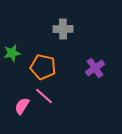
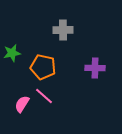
gray cross: moved 1 px down
purple cross: rotated 36 degrees clockwise
pink semicircle: moved 2 px up
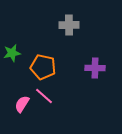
gray cross: moved 6 px right, 5 px up
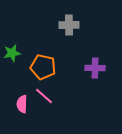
pink semicircle: rotated 30 degrees counterclockwise
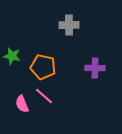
green star: moved 3 px down; rotated 24 degrees clockwise
pink semicircle: rotated 24 degrees counterclockwise
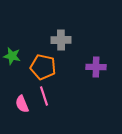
gray cross: moved 8 px left, 15 px down
purple cross: moved 1 px right, 1 px up
pink line: rotated 30 degrees clockwise
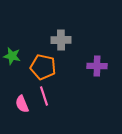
purple cross: moved 1 px right, 1 px up
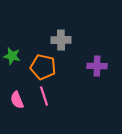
pink semicircle: moved 5 px left, 4 px up
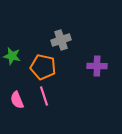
gray cross: rotated 18 degrees counterclockwise
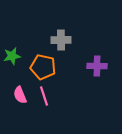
gray cross: rotated 18 degrees clockwise
green star: rotated 24 degrees counterclockwise
pink semicircle: moved 3 px right, 5 px up
